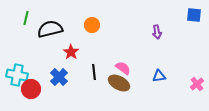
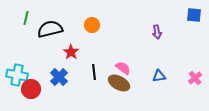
pink cross: moved 2 px left, 6 px up
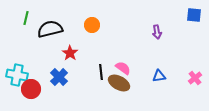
red star: moved 1 px left, 1 px down
black line: moved 7 px right
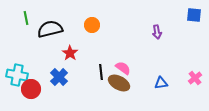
green line: rotated 24 degrees counterclockwise
blue triangle: moved 2 px right, 7 px down
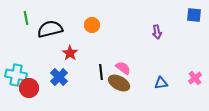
cyan cross: moved 1 px left
red circle: moved 2 px left, 1 px up
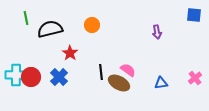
pink semicircle: moved 5 px right, 2 px down
cyan cross: rotated 10 degrees counterclockwise
red circle: moved 2 px right, 11 px up
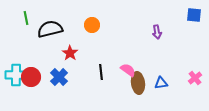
brown ellipse: moved 19 px right; rotated 55 degrees clockwise
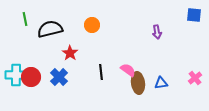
green line: moved 1 px left, 1 px down
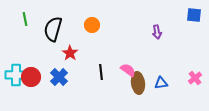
black semicircle: moved 3 px right; rotated 60 degrees counterclockwise
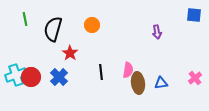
pink semicircle: rotated 63 degrees clockwise
cyan cross: rotated 20 degrees counterclockwise
